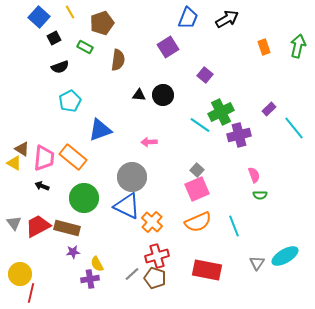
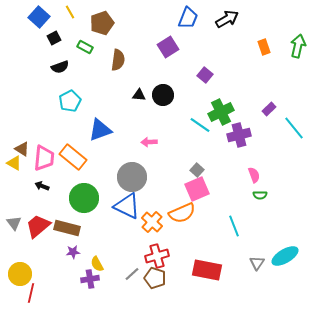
orange semicircle at (198, 222): moved 16 px left, 9 px up
red trapezoid at (38, 226): rotated 12 degrees counterclockwise
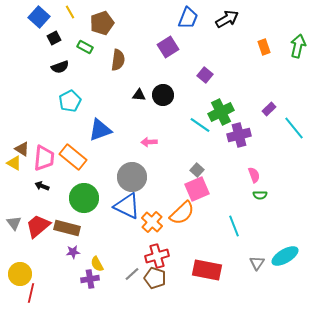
orange semicircle at (182, 213): rotated 20 degrees counterclockwise
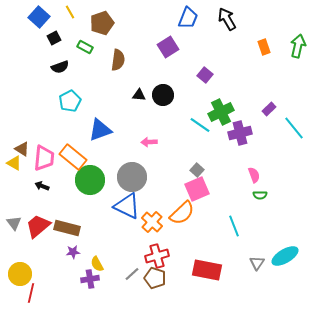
black arrow at (227, 19): rotated 90 degrees counterclockwise
purple cross at (239, 135): moved 1 px right, 2 px up
green circle at (84, 198): moved 6 px right, 18 px up
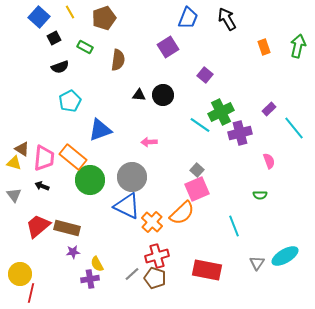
brown pentagon at (102, 23): moved 2 px right, 5 px up
yellow triangle at (14, 163): rotated 14 degrees counterclockwise
pink semicircle at (254, 175): moved 15 px right, 14 px up
gray triangle at (14, 223): moved 28 px up
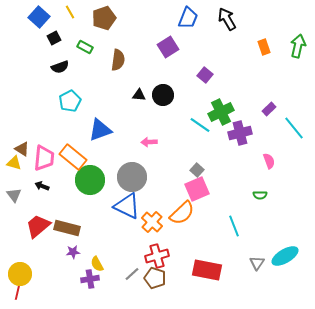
red line at (31, 293): moved 13 px left, 3 px up
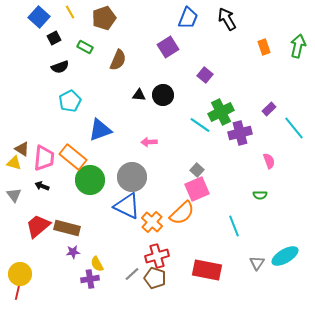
brown semicircle at (118, 60): rotated 15 degrees clockwise
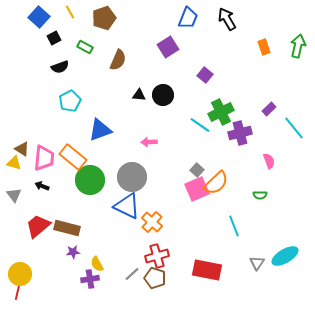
orange semicircle at (182, 213): moved 34 px right, 30 px up
